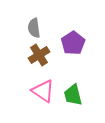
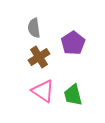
brown cross: moved 2 px down
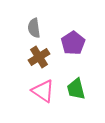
green trapezoid: moved 3 px right, 6 px up
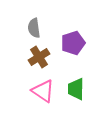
purple pentagon: rotated 15 degrees clockwise
green trapezoid: rotated 15 degrees clockwise
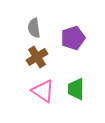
purple pentagon: moved 5 px up
brown cross: moved 2 px left
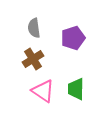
brown cross: moved 4 px left, 2 px down
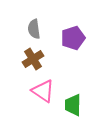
gray semicircle: moved 1 px down
green trapezoid: moved 3 px left, 16 px down
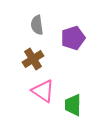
gray semicircle: moved 3 px right, 4 px up
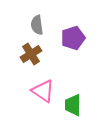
brown cross: moved 2 px left, 5 px up
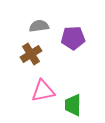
gray semicircle: moved 2 px right, 1 px down; rotated 90 degrees clockwise
purple pentagon: rotated 15 degrees clockwise
pink triangle: rotated 45 degrees counterclockwise
